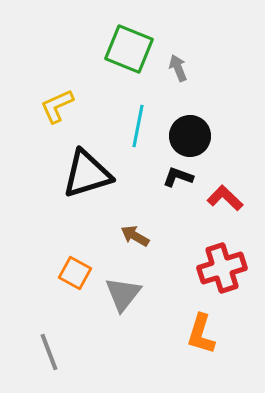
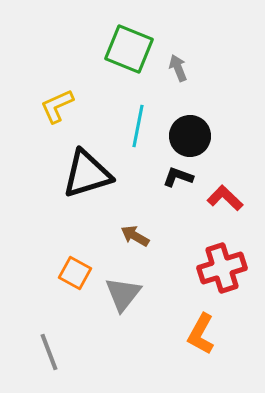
orange L-shape: rotated 12 degrees clockwise
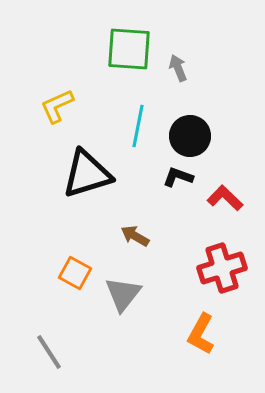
green square: rotated 18 degrees counterclockwise
gray line: rotated 12 degrees counterclockwise
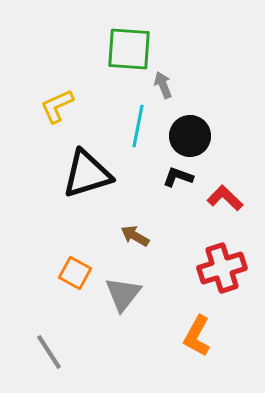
gray arrow: moved 15 px left, 17 px down
orange L-shape: moved 4 px left, 2 px down
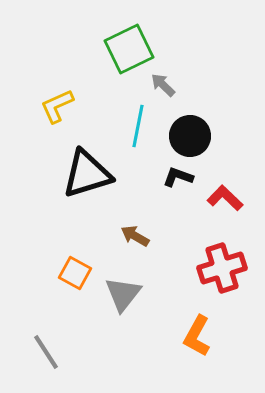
green square: rotated 30 degrees counterclockwise
gray arrow: rotated 24 degrees counterclockwise
gray line: moved 3 px left
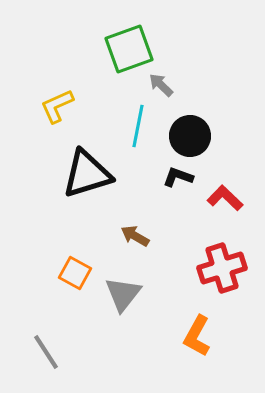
green square: rotated 6 degrees clockwise
gray arrow: moved 2 px left
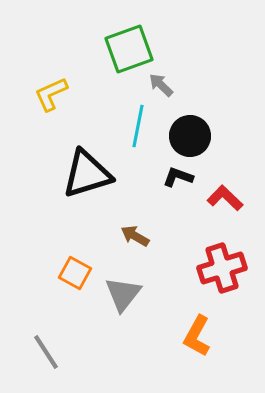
yellow L-shape: moved 6 px left, 12 px up
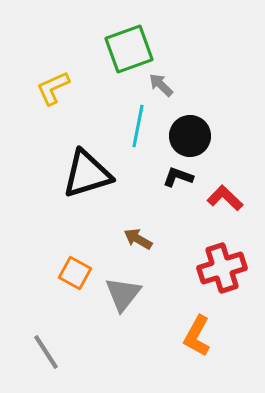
yellow L-shape: moved 2 px right, 6 px up
brown arrow: moved 3 px right, 3 px down
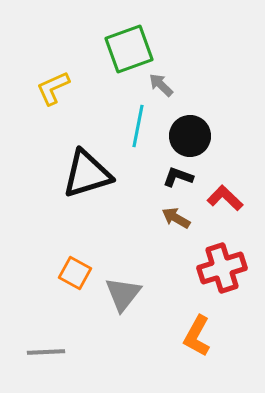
brown arrow: moved 38 px right, 21 px up
gray line: rotated 60 degrees counterclockwise
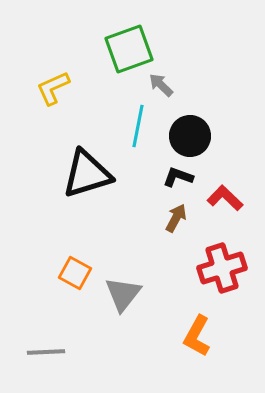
brown arrow: rotated 88 degrees clockwise
